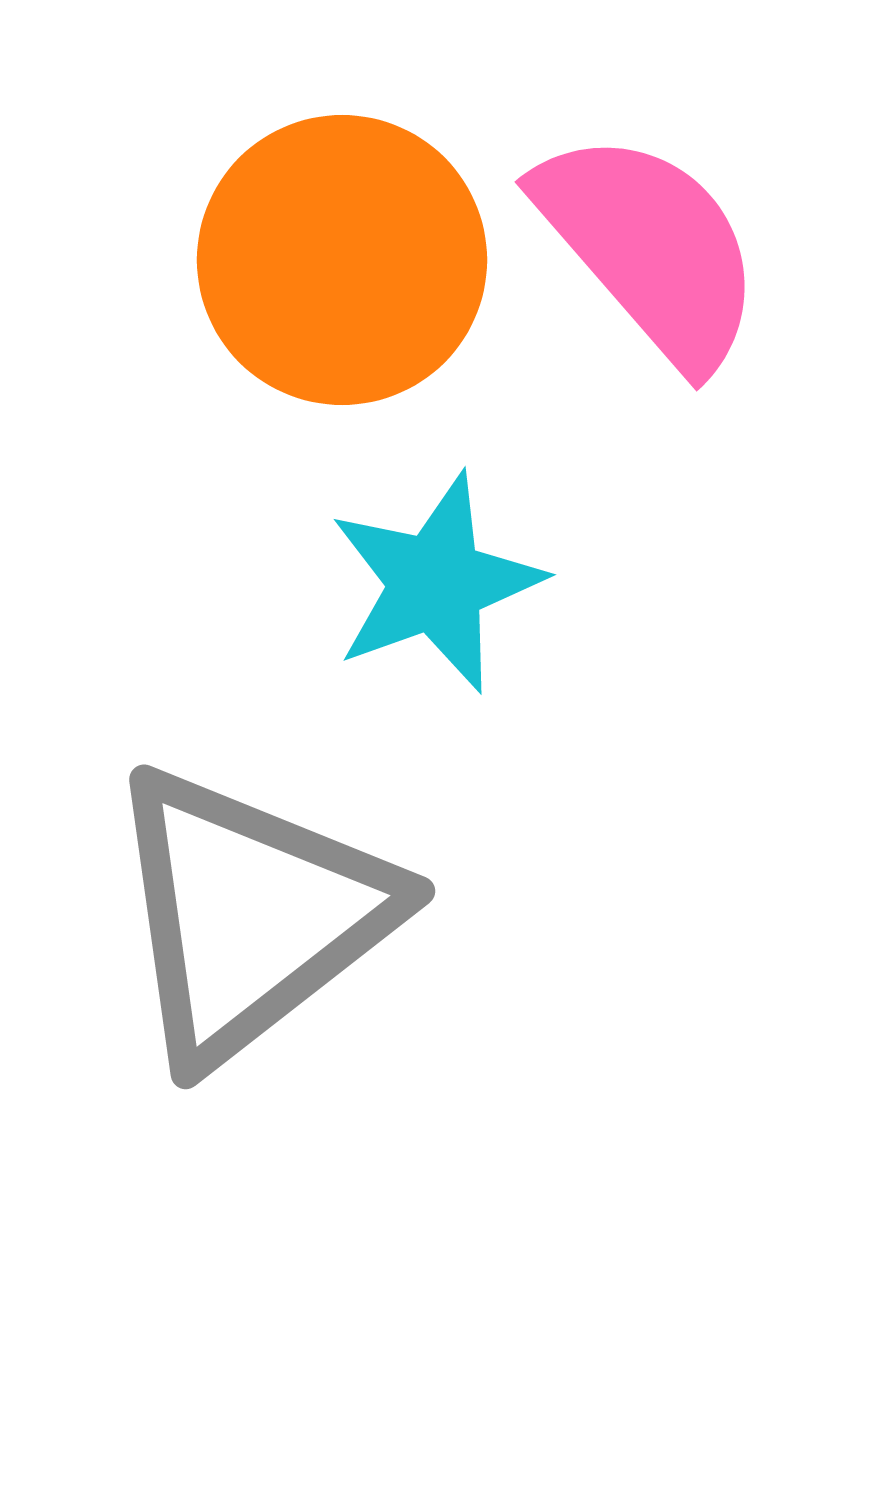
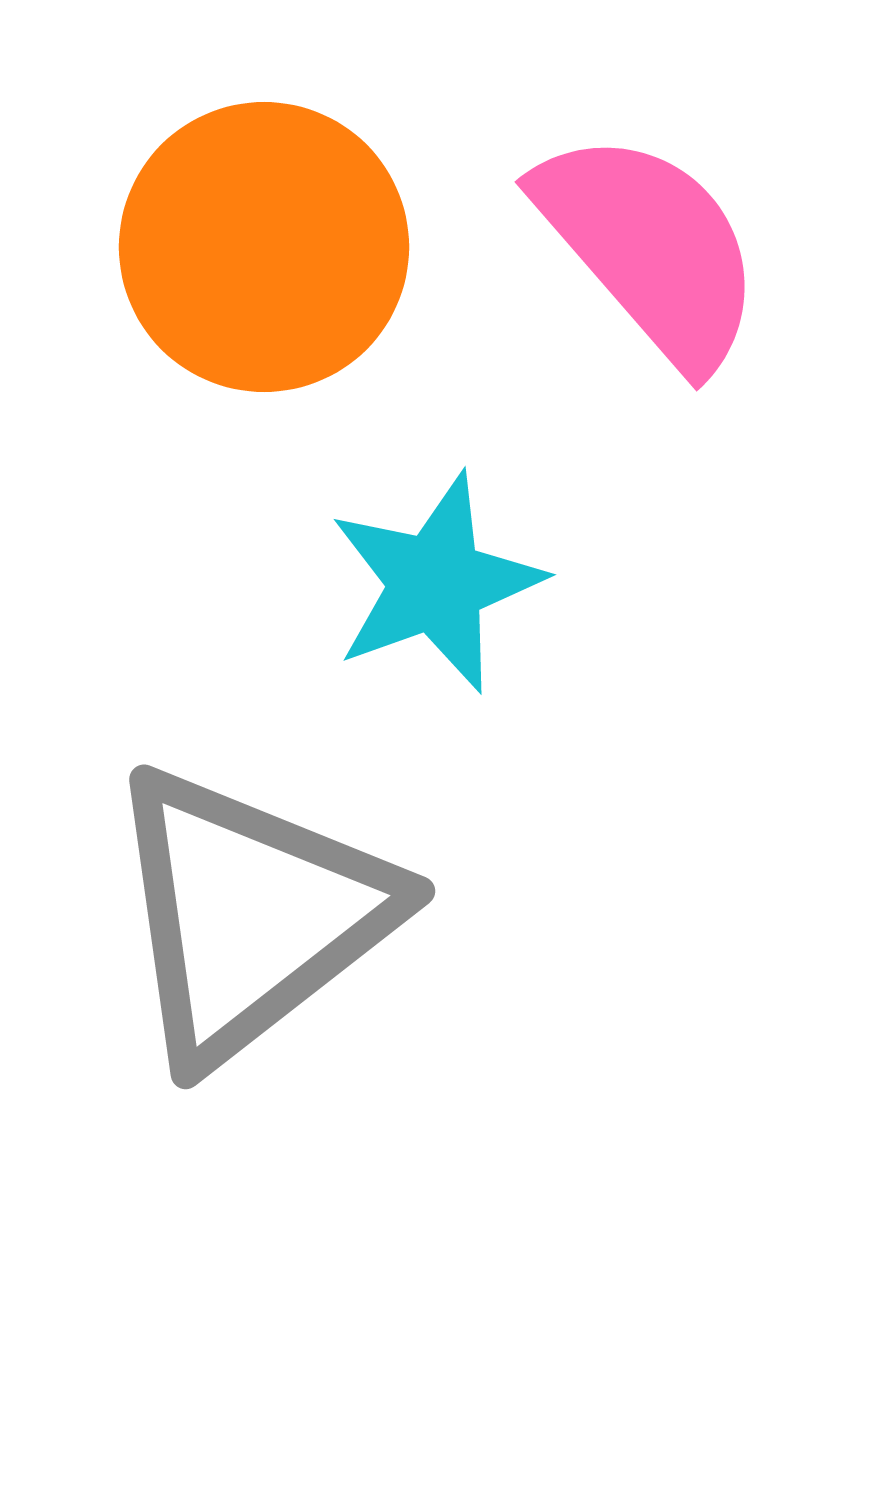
orange circle: moved 78 px left, 13 px up
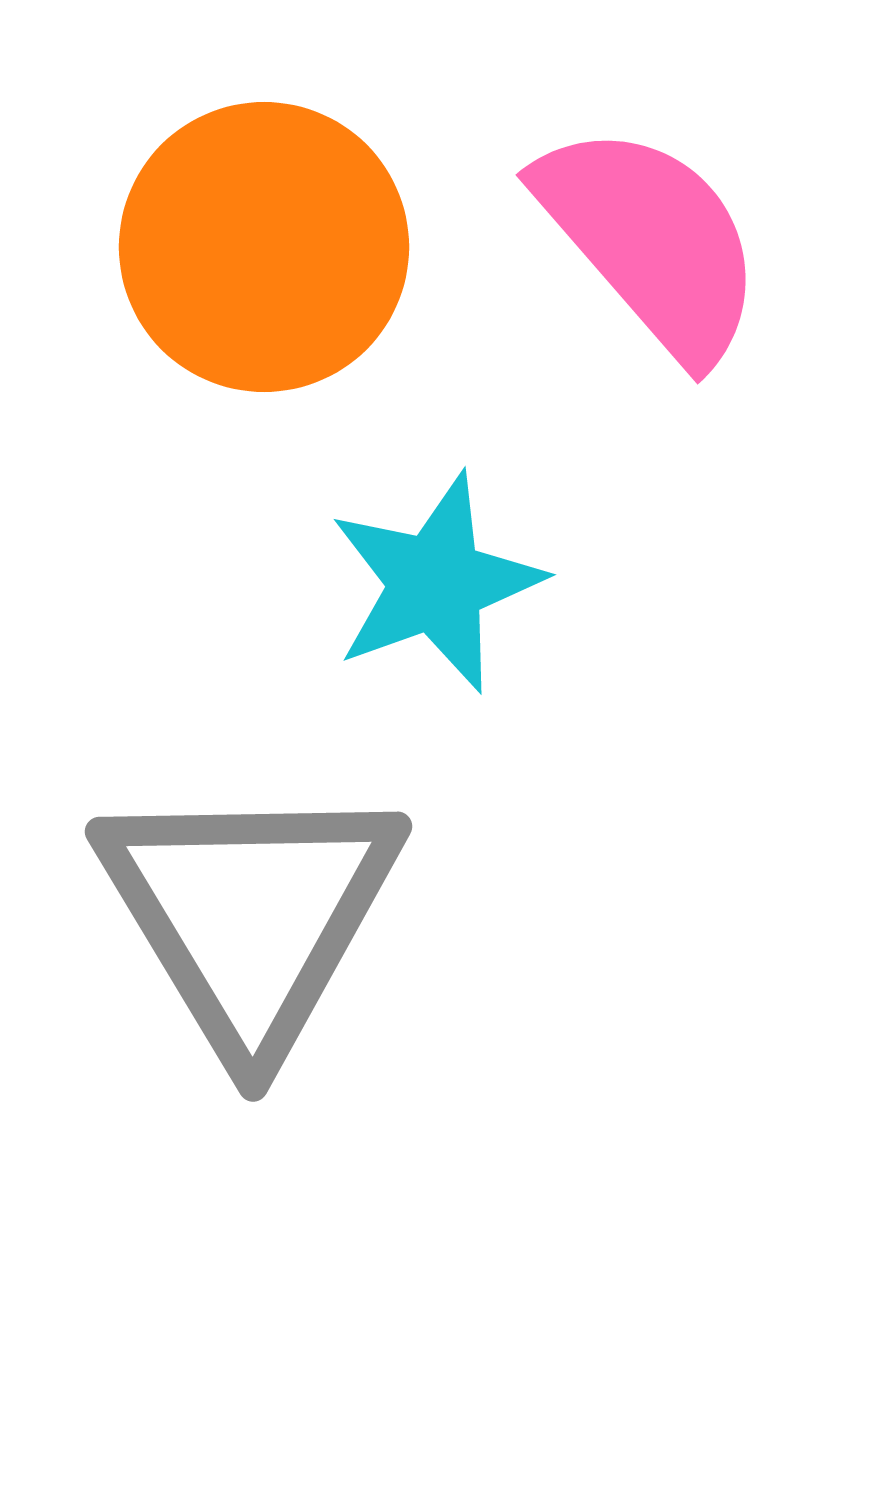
pink semicircle: moved 1 px right, 7 px up
gray triangle: rotated 23 degrees counterclockwise
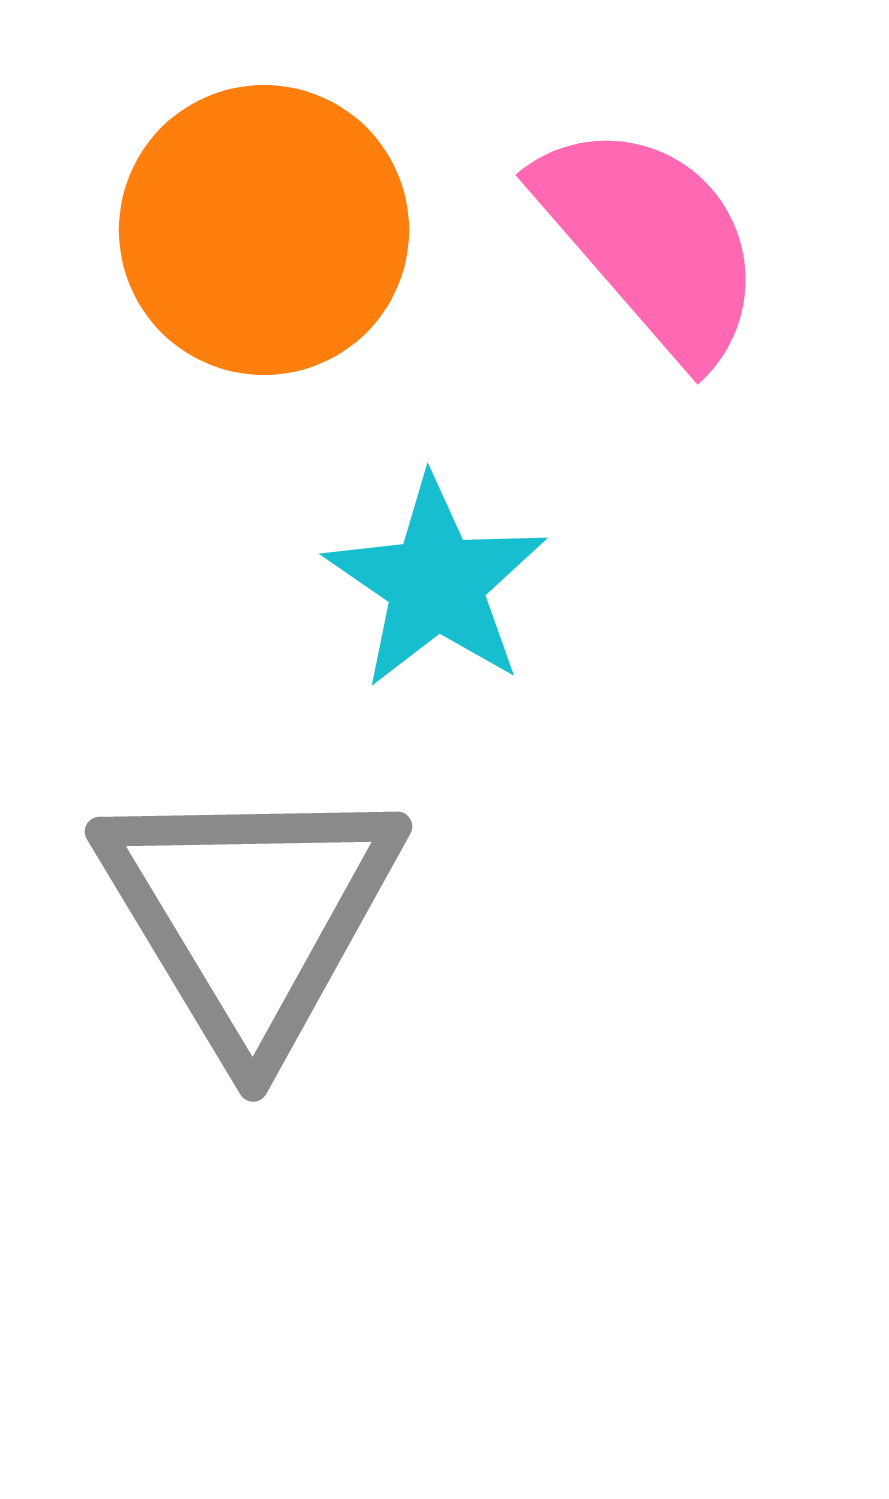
orange circle: moved 17 px up
cyan star: rotated 18 degrees counterclockwise
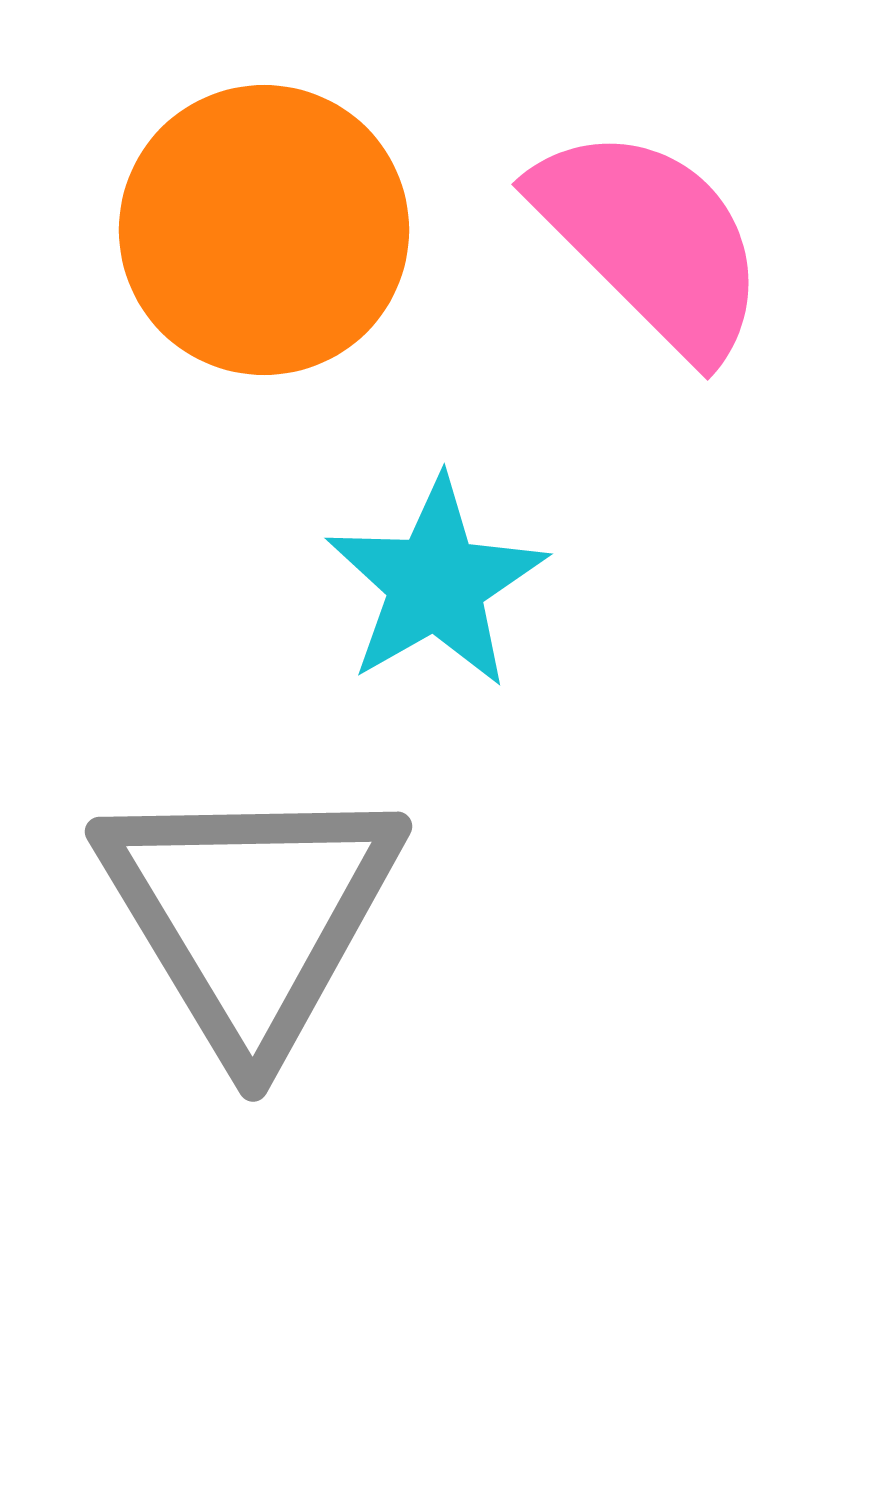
pink semicircle: rotated 4 degrees counterclockwise
cyan star: rotated 8 degrees clockwise
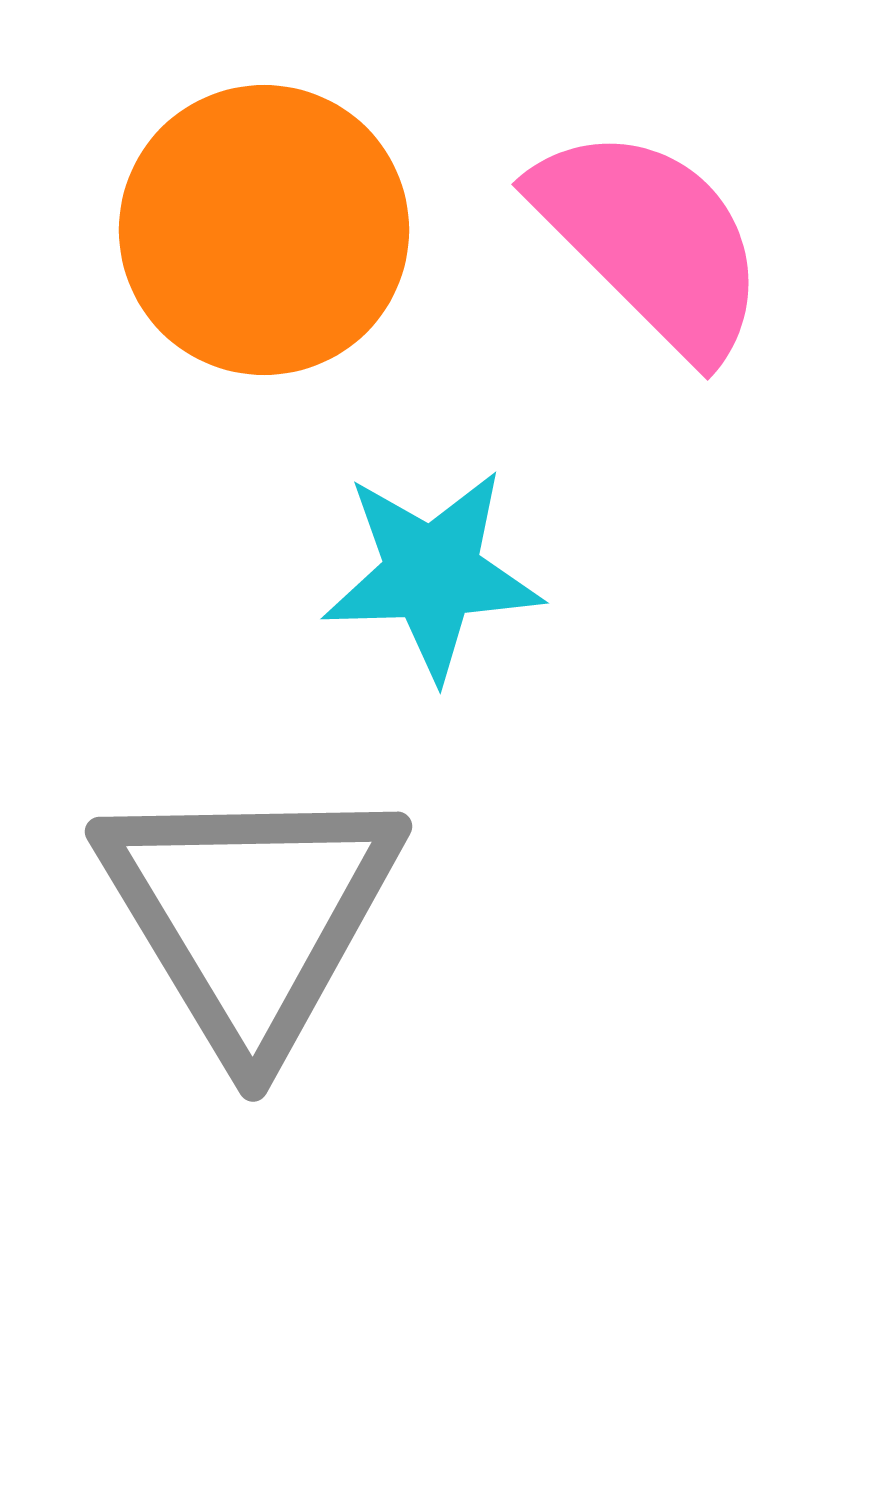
cyan star: moved 4 px left, 9 px up; rotated 28 degrees clockwise
